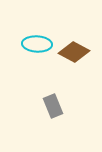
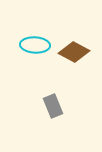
cyan ellipse: moved 2 px left, 1 px down
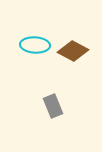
brown diamond: moved 1 px left, 1 px up
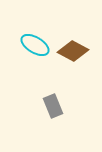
cyan ellipse: rotated 28 degrees clockwise
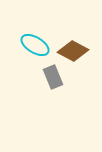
gray rectangle: moved 29 px up
